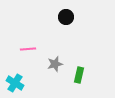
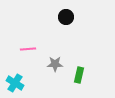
gray star: rotated 14 degrees clockwise
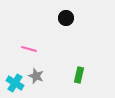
black circle: moved 1 px down
pink line: moved 1 px right; rotated 21 degrees clockwise
gray star: moved 19 px left, 12 px down; rotated 21 degrees clockwise
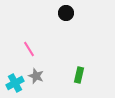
black circle: moved 5 px up
pink line: rotated 42 degrees clockwise
cyan cross: rotated 30 degrees clockwise
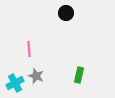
pink line: rotated 28 degrees clockwise
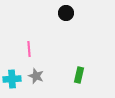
cyan cross: moved 3 px left, 4 px up; rotated 24 degrees clockwise
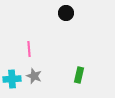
gray star: moved 2 px left
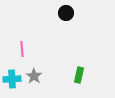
pink line: moved 7 px left
gray star: rotated 14 degrees clockwise
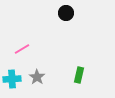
pink line: rotated 63 degrees clockwise
gray star: moved 3 px right, 1 px down
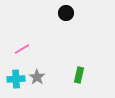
cyan cross: moved 4 px right
